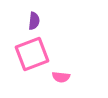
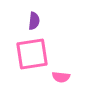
pink square: rotated 12 degrees clockwise
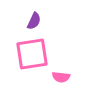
purple semicircle: rotated 18 degrees clockwise
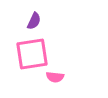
pink semicircle: moved 6 px left
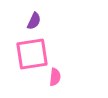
pink semicircle: rotated 90 degrees counterclockwise
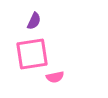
pink semicircle: rotated 72 degrees clockwise
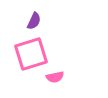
pink square: moved 1 px left; rotated 8 degrees counterclockwise
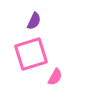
pink semicircle: rotated 48 degrees counterclockwise
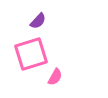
purple semicircle: moved 4 px right; rotated 18 degrees clockwise
